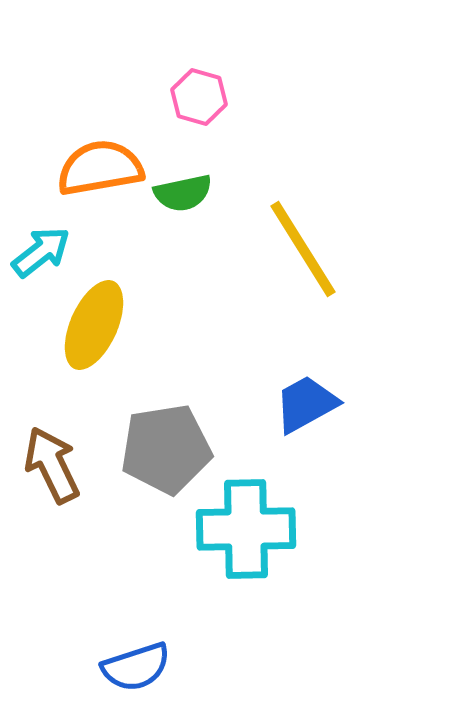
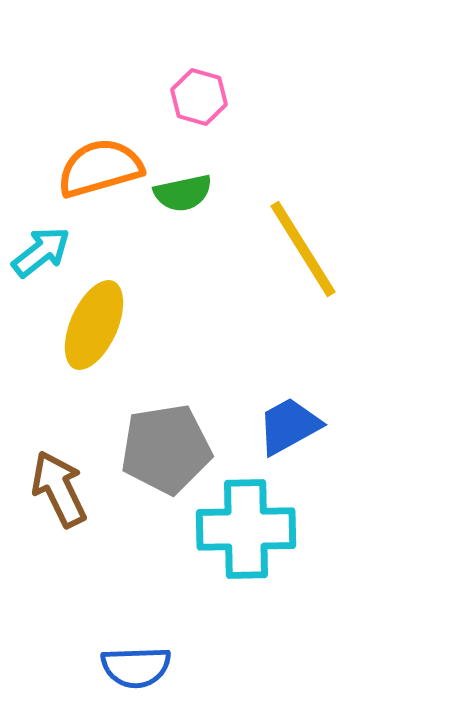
orange semicircle: rotated 6 degrees counterclockwise
blue trapezoid: moved 17 px left, 22 px down
brown arrow: moved 7 px right, 24 px down
blue semicircle: rotated 16 degrees clockwise
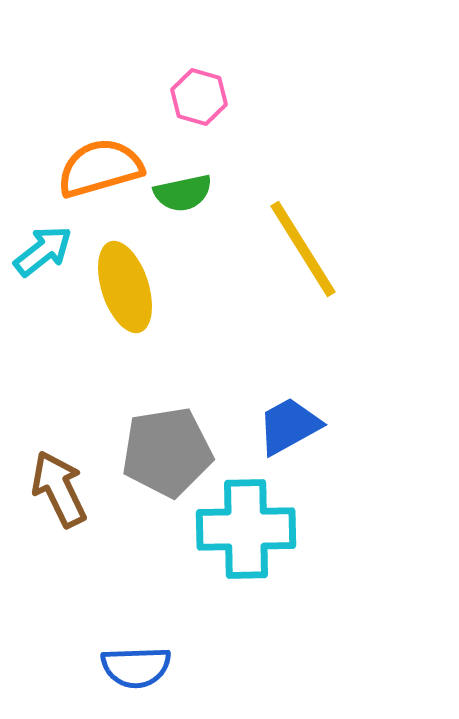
cyan arrow: moved 2 px right, 1 px up
yellow ellipse: moved 31 px right, 38 px up; rotated 42 degrees counterclockwise
gray pentagon: moved 1 px right, 3 px down
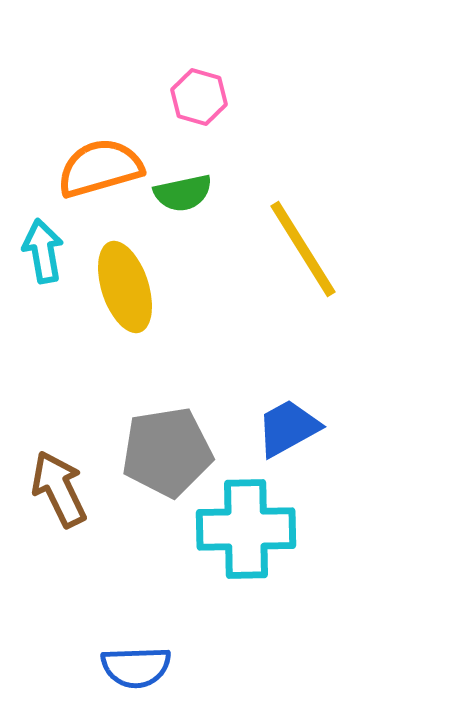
cyan arrow: rotated 62 degrees counterclockwise
blue trapezoid: moved 1 px left, 2 px down
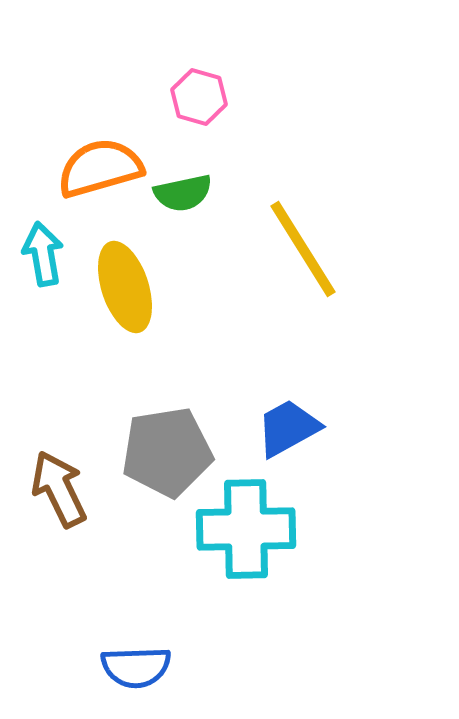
cyan arrow: moved 3 px down
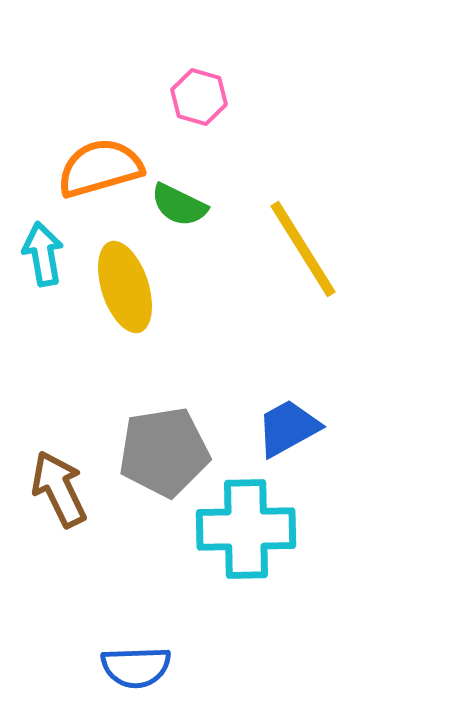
green semicircle: moved 4 px left, 12 px down; rotated 38 degrees clockwise
gray pentagon: moved 3 px left
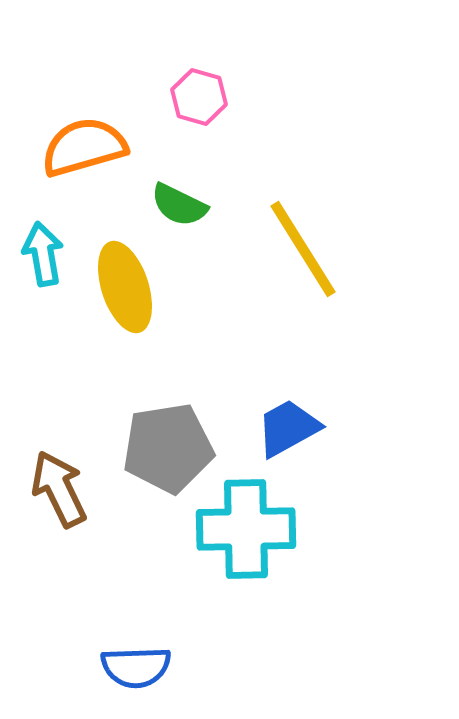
orange semicircle: moved 16 px left, 21 px up
gray pentagon: moved 4 px right, 4 px up
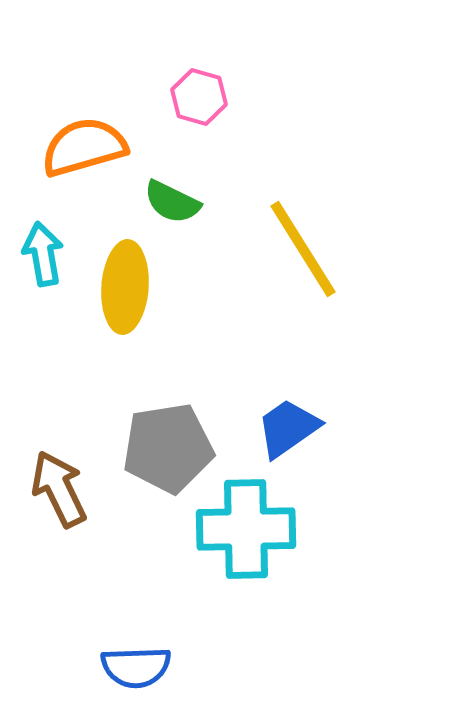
green semicircle: moved 7 px left, 3 px up
yellow ellipse: rotated 22 degrees clockwise
blue trapezoid: rotated 6 degrees counterclockwise
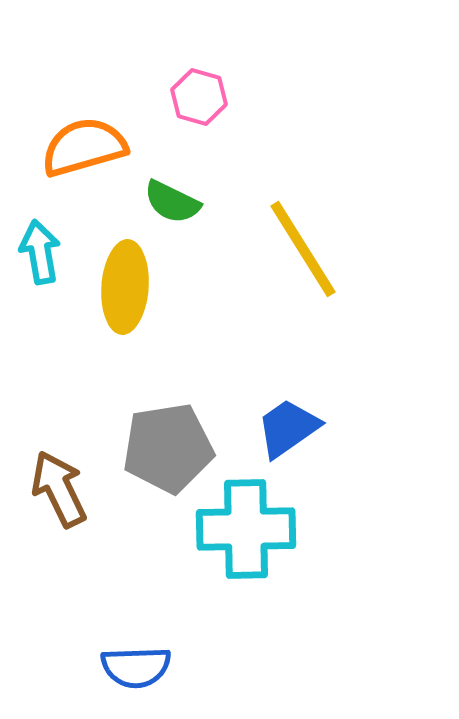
cyan arrow: moved 3 px left, 2 px up
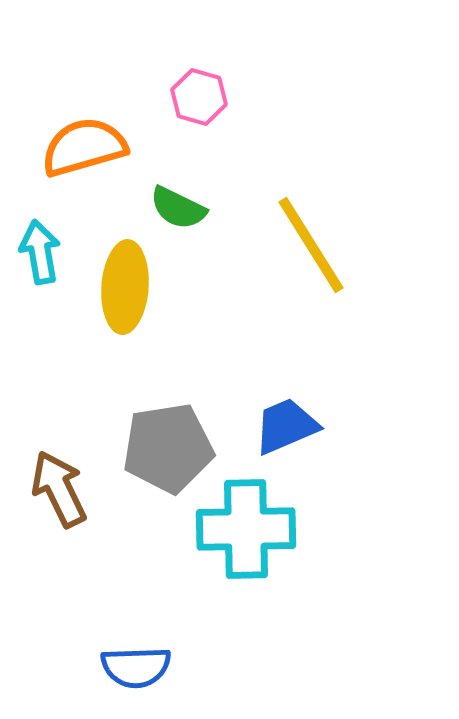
green semicircle: moved 6 px right, 6 px down
yellow line: moved 8 px right, 4 px up
blue trapezoid: moved 2 px left, 2 px up; rotated 12 degrees clockwise
